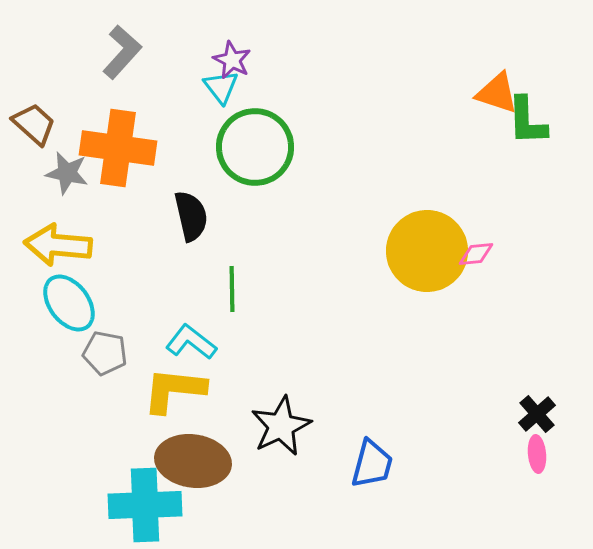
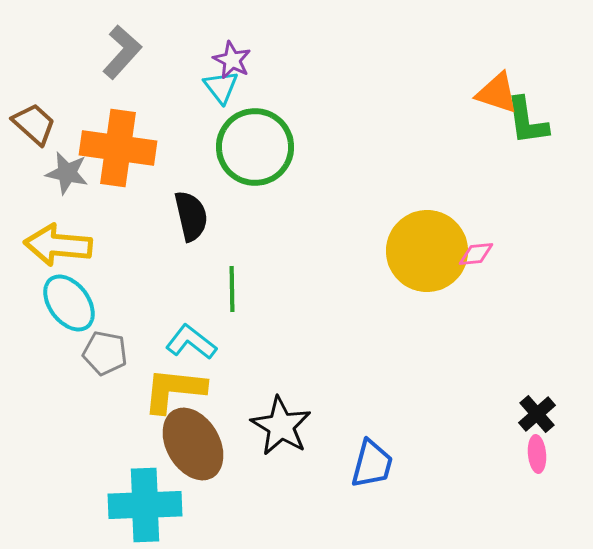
green L-shape: rotated 6 degrees counterclockwise
black star: rotated 16 degrees counterclockwise
brown ellipse: moved 17 px up; rotated 52 degrees clockwise
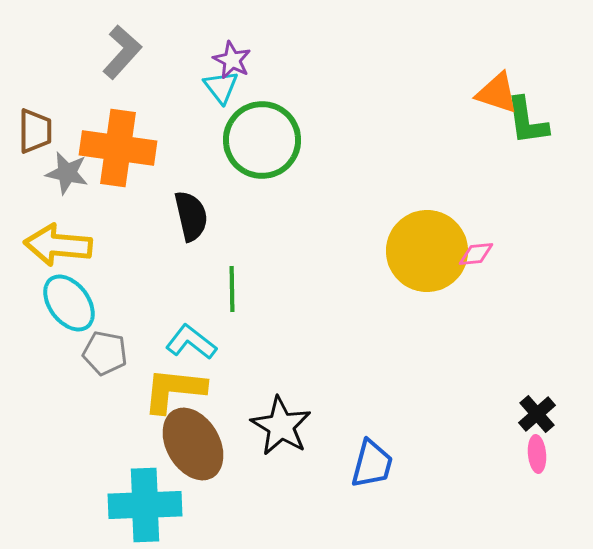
brown trapezoid: moved 1 px right, 7 px down; rotated 48 degrees clockwise
green circle: moved 7 px right, 7 px up
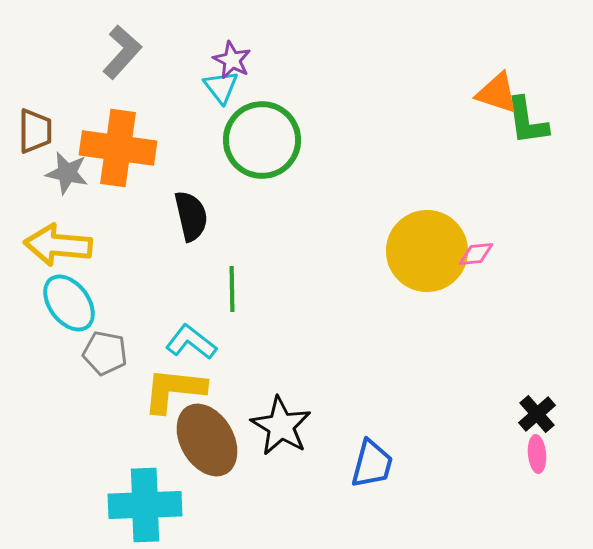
brown ellipse: moved 14 px right, 4 px up
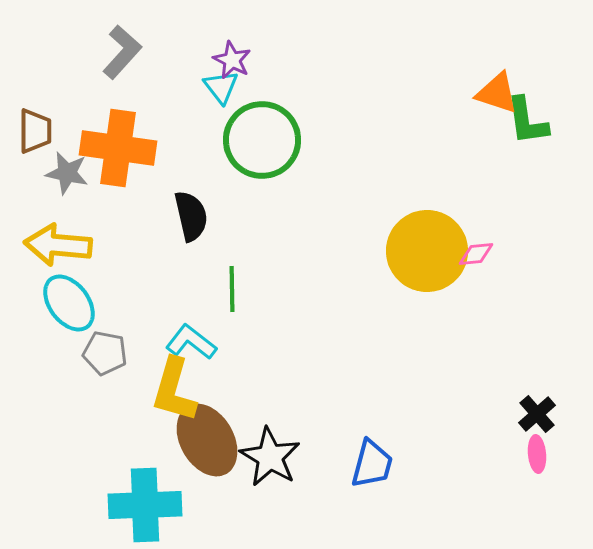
yellow L-shape: rotated 80 degrees counterclockwise
black star: moved 11 px left, 31 px down
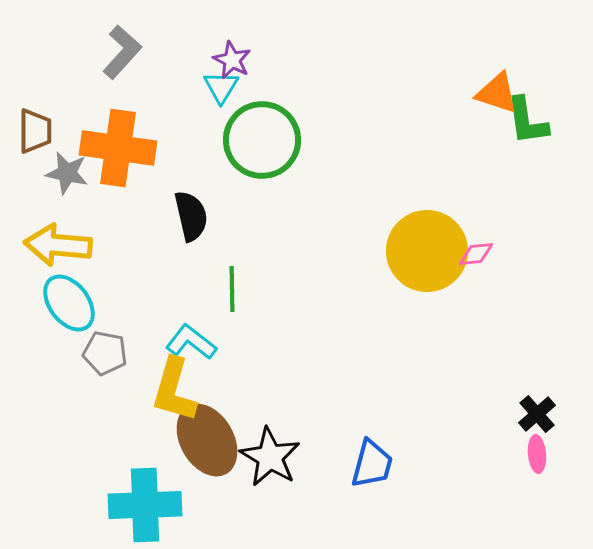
cyan triangle: rotated 9 degrees clockwise
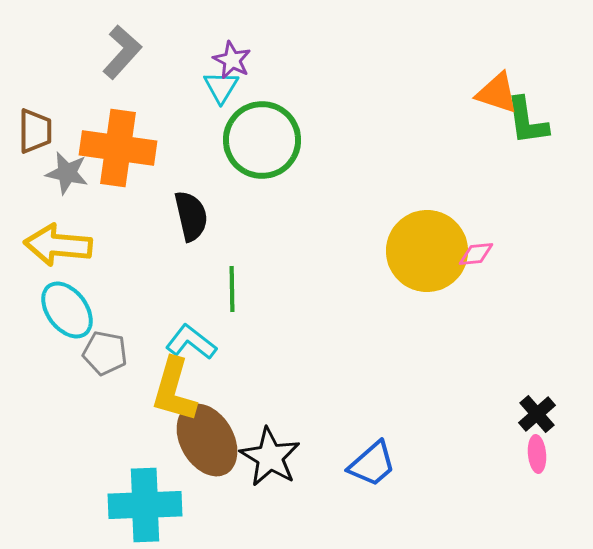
cyan ellipse: moved 2 px left, 7 px down
blue trapezoid: rotated 34 degrees clockwise
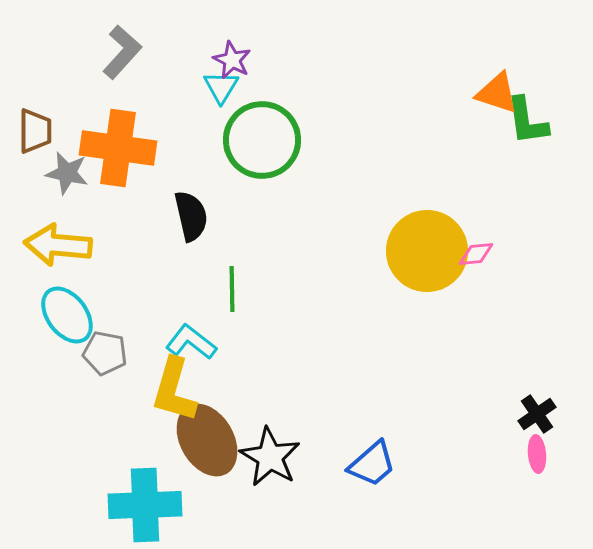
cyan ellipse: moved 5 px down
black cross: rotated 6 degrees clockwise
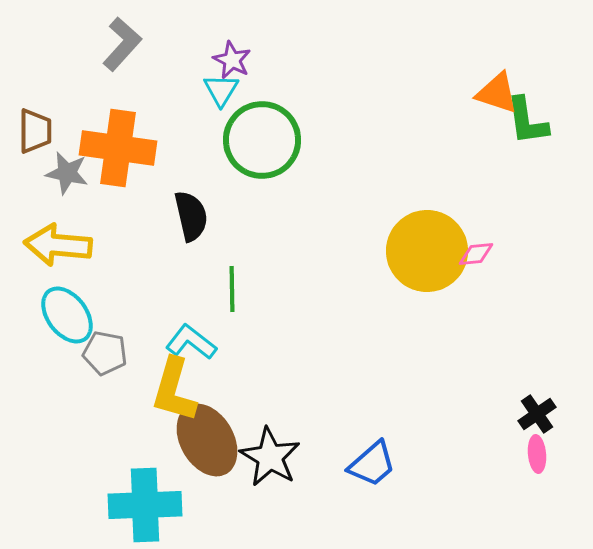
gray L-shape: moved 8 px up
cyan triangle: moved 3 px down
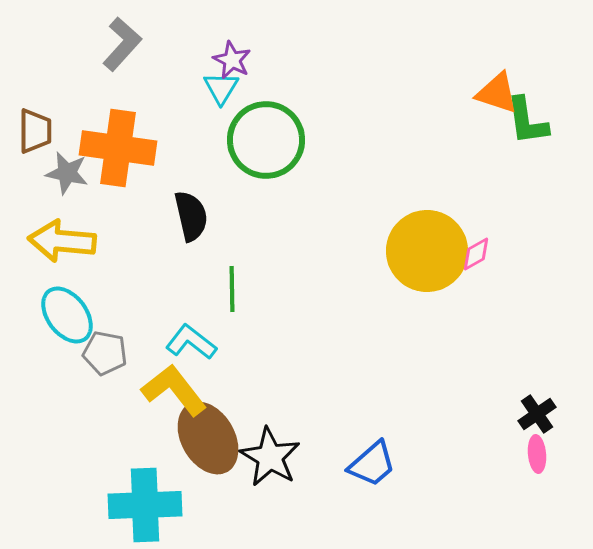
cyan triangle: moved 2 px up
green circle: moved 4 px right
yellow arrow: moved 4 px right, 4 px up
pink diamond: rotated 24 degrees counterclockwise
yellow L-shape: rotated 126 degrees clockwise
brown ellipse: moved 1 px right, 2 px up
